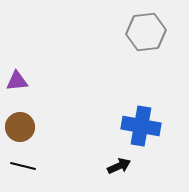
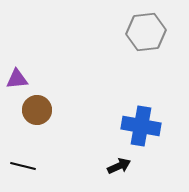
purple triangle: moved 2 px up
brown circle: moved 17 px right, 17 px up
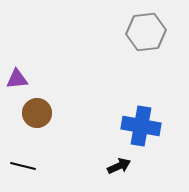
brown circle: moved 3 px down
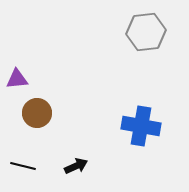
black arrow: moved 43 px left
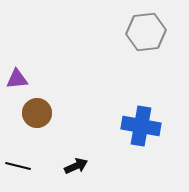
black line: moved 5 px left
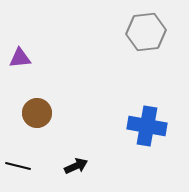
purple triangle: moved 3 px right, 21 px up
blue cross: moved 6 px right
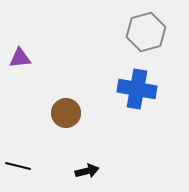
gray hexagon: rotated 9 degrees counterclockwise
brown circle: moved 29 px right
blue cross: moved 10 px left, 37 px up
black arrow: moved 11 px right, 5 px down; rotated 10 degrees clockwise
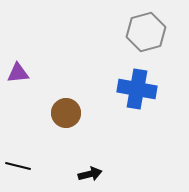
purple triangle: moved 2 px left, 15 px down
black arrow: moved 3 px right, 3 px down
